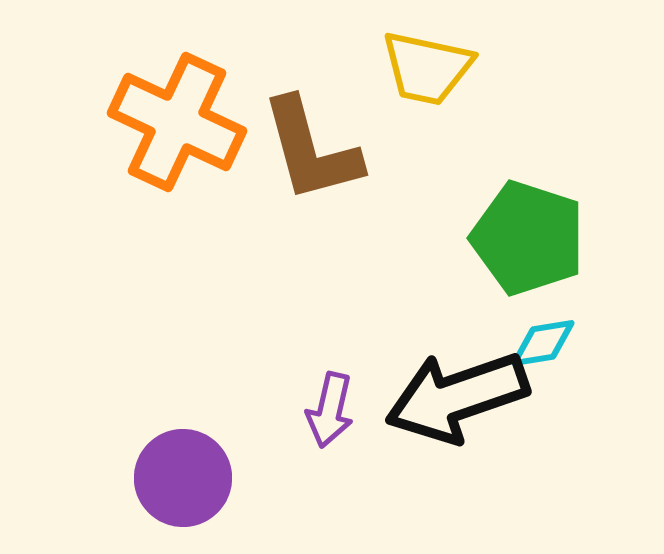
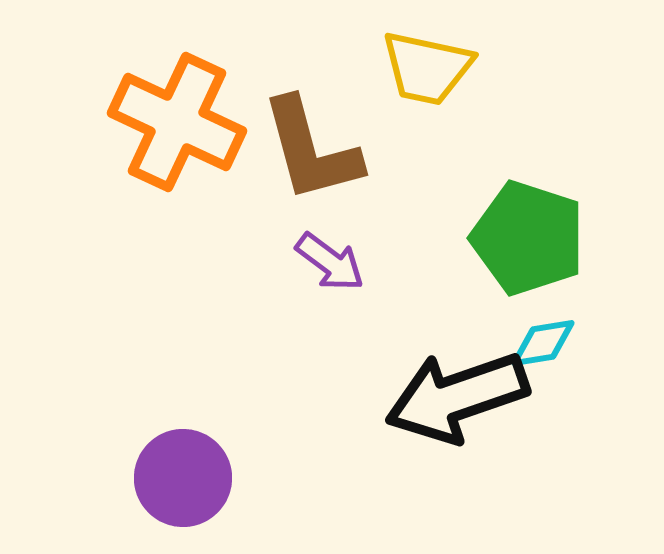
purple arrow: moved 148 px up; rotated 66 degrees counterclockwise
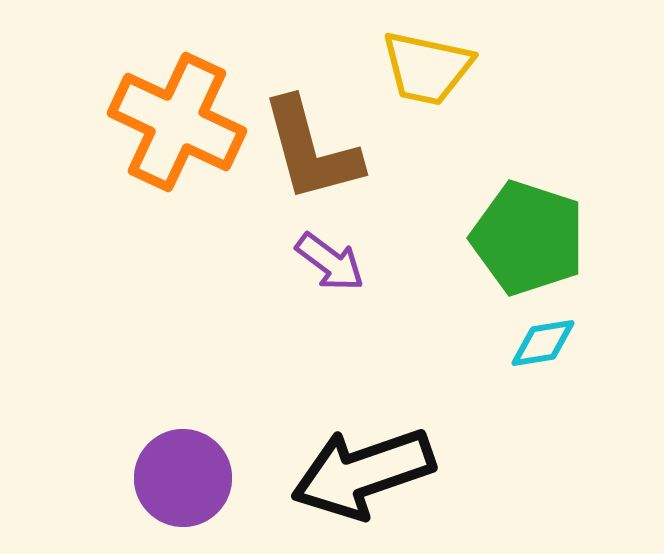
black arrow: moved 94 px left, 76 px down
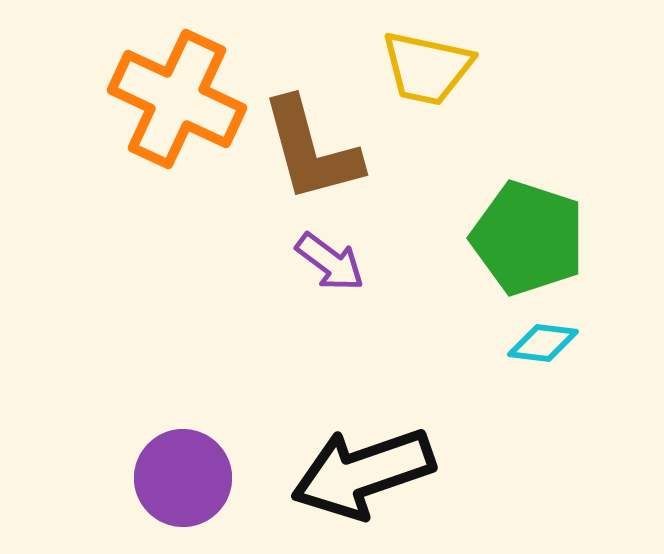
orange cross: moved 23 px up
cyan diamond: rotated 16 degrees clockwise
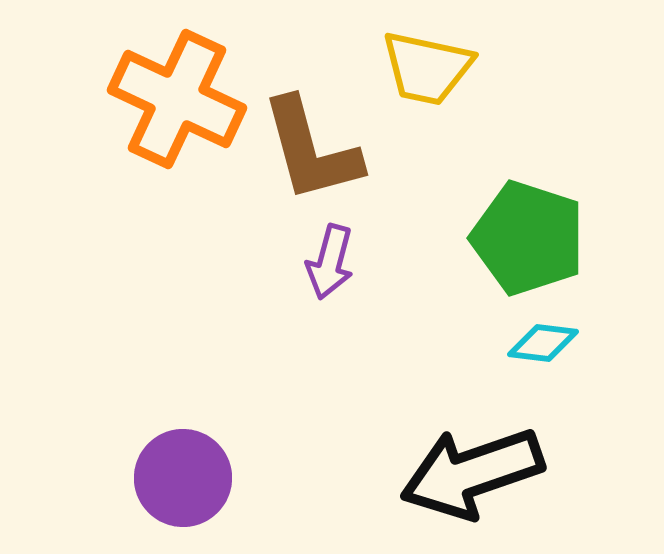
purple arrow: rotated 68 degrees clockwise
black arrow: moved 109 px right
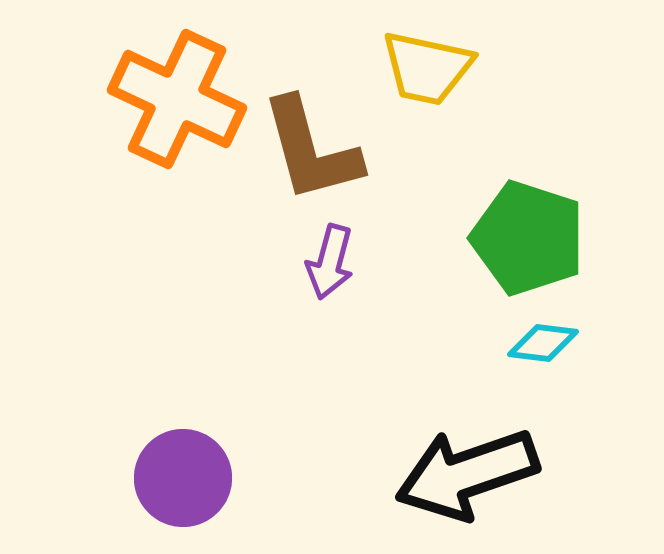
black arrow: moved 5 px left, 1 px down
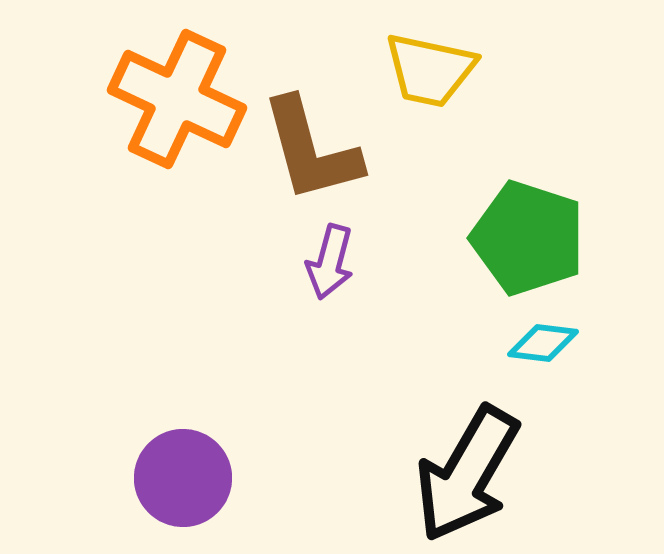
yellow trapezoid: moved 3 px right, 2 px down
black arrow: rotated 41 degrees counterclockwise
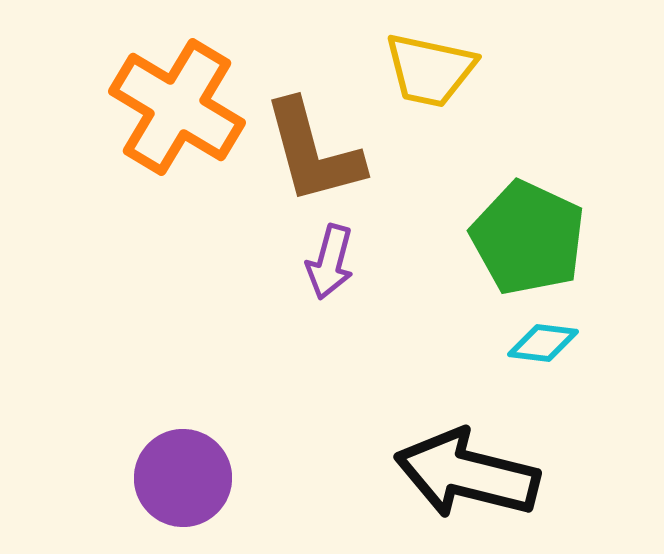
orange cross: moved 8 px down; rotated 6 degrees clockwise
brown L-shape: moved 2 px right, 2 px down
green pentagon: rotated 7 degrees clockwise
black arrow: rotated 74 degrees clockwise
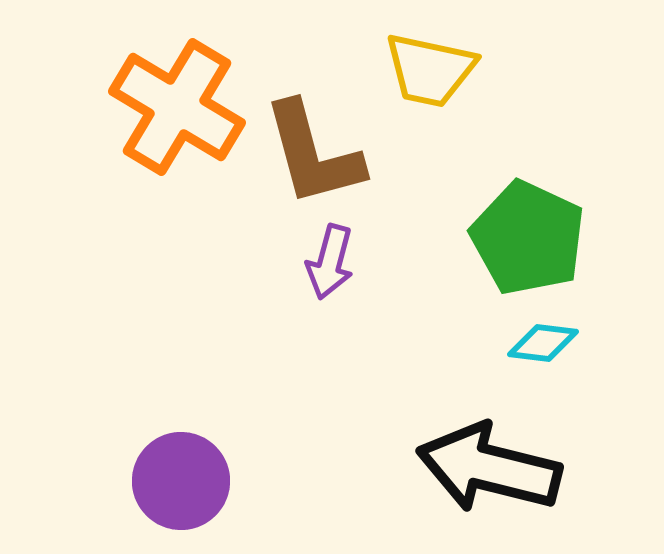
brown L-shape: moved 2 px down
black arrow: moved 22 px right, 6 px up
purple circle: moved 2 px left, 3 px down
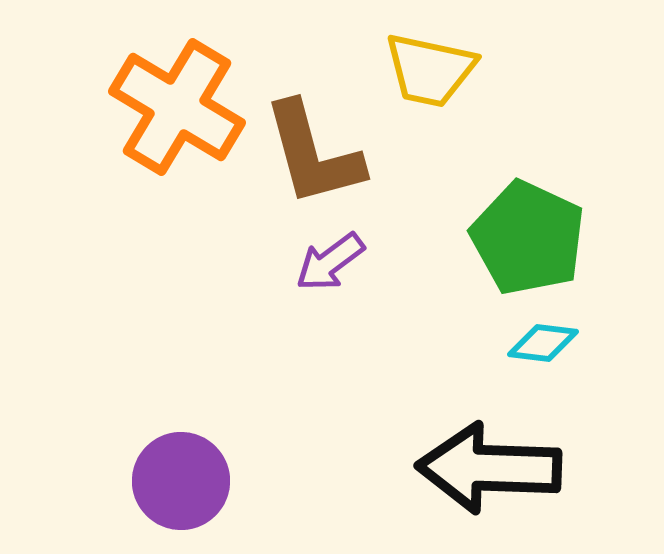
purple arrow: rotated 38 degrees clockwise
black arrow: rotated 12 degrees counterclockwise
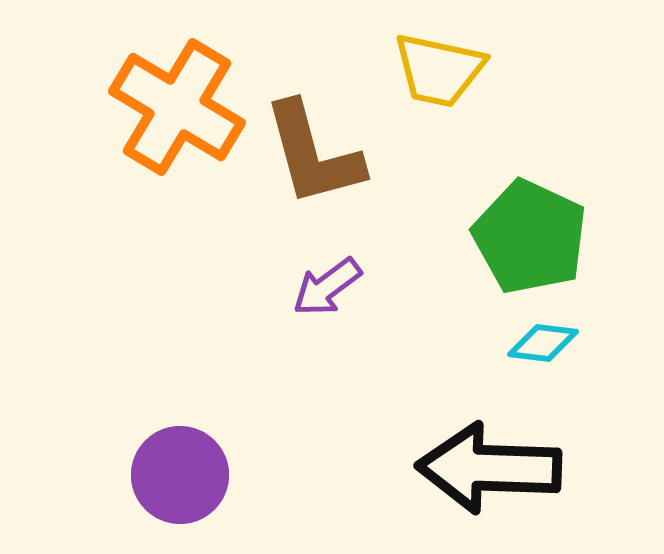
yellow trapezoid: moved 9 px right
green pentagon: moved 2 px right, 1 px up
purple arrow: moved 3 px left, 25 px down
purple circle: moved 1 px left, 6 px up
